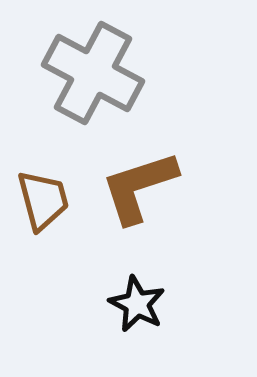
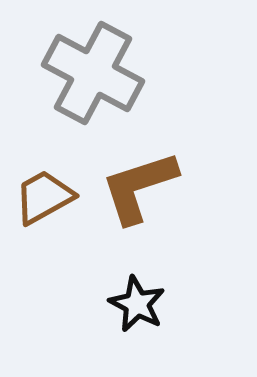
brown trapezoid: moved 1 px right, 3 px up; rotated 104 degrees counterclockwise
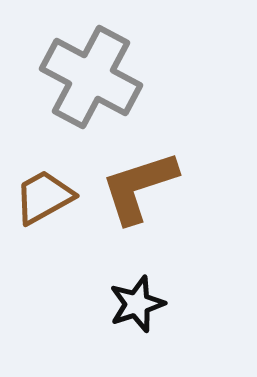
gray cross: moved 2 px left, 4 px down
black star: rotated 26 degrees clockwise
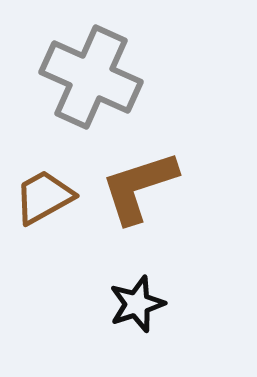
gray cross: rotated 4 degrees counterclockwise
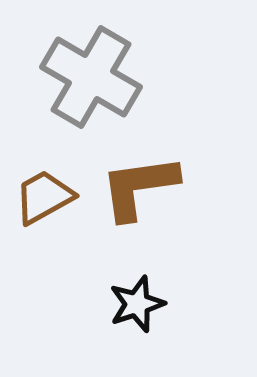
gray cross: rotated 6 degrees clockwise
brown L-shape: rotated 10 degrees clockwise
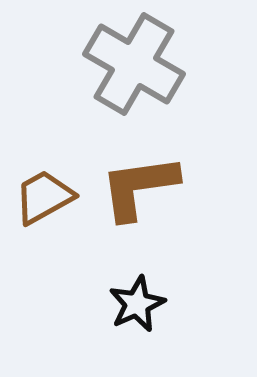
gray cross: moved 43 px right, 13 px up
black star: rotated 6 degrees counterclockwise
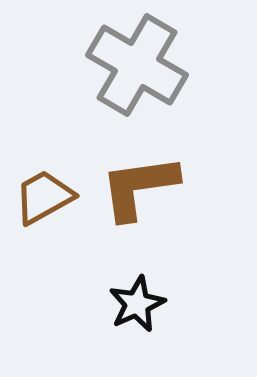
gray cross: moved 3 px right, 1 px down
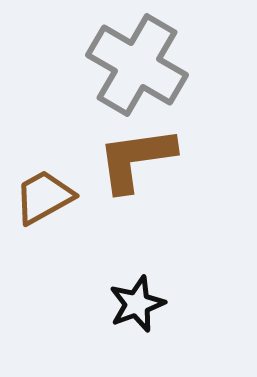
brown L-shape: moved 3 px left, 28 px up
black star: rotated 4 degrees clockwise
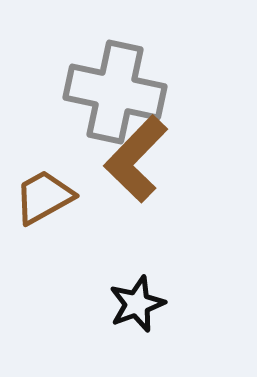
gray cross: moved 22 px left, 27 px down; rotated 18 degrees counterclockwise
brown L-shape: rotated 38 degrees counterclockwise
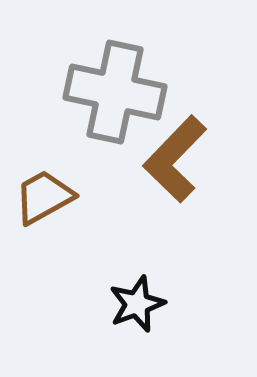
brown L-shape: moved 39 px right
